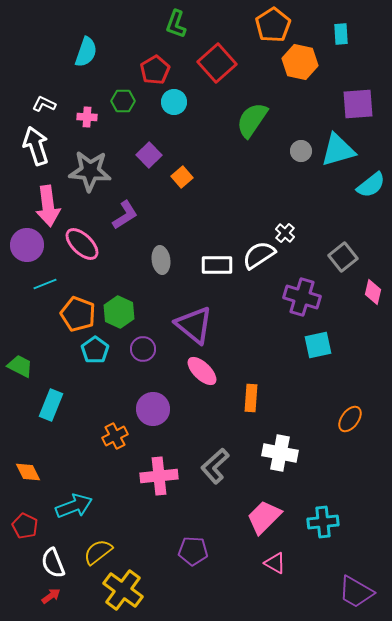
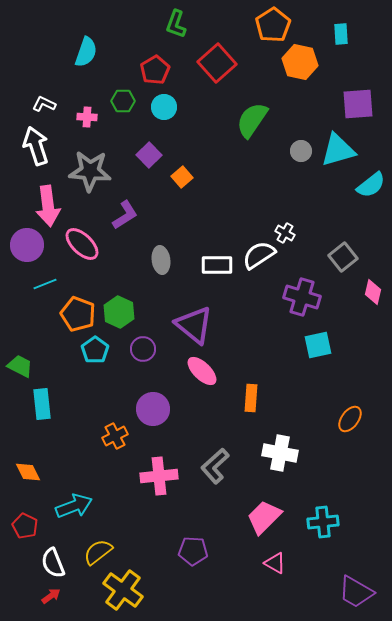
cyan circle at (174, 102): moved 10 px left, 5 px down
white cross at (285, 233): rotated 12 degrees counterclockwise
cyan rectangle at (51, 405): moved 9 px left, 1 px up; rotated 28 degrees counterclockwise
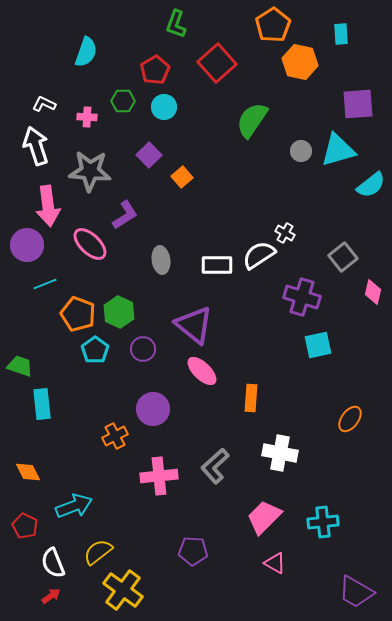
pink ellipse at (82, 244): moved 8 px right
green trapezoid at (20, 366): rotated 8 degrees counterclockwise
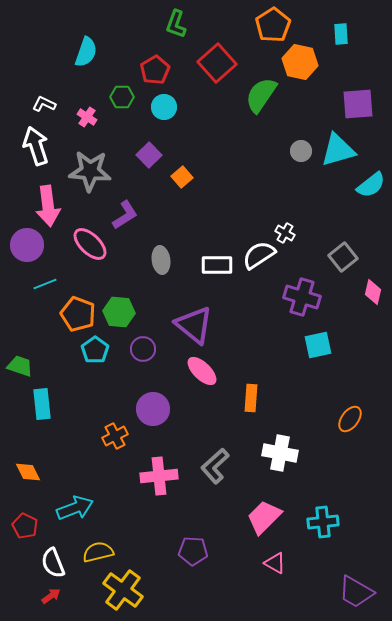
green hexagon at (123, 101): moved 1 px left, 4 px up
pink cross at (87, 117): rotated 30 degrees clockwise
green semicircle at (252, 120): moved 9 px right, 25 px up
green hexagon at (119, 312): rotated 20 degrees counterclockwise
cyan arrow at (74, 506): moved 1 px right, 2 px down
yellow semicircle at (98, 552): rotated 24 degrees clockwise
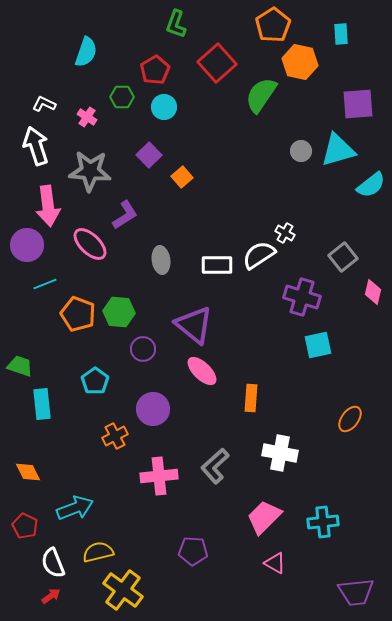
cyan pentagon at (95, 350): moved 31 px down
purple trapezoid at (356, 592): rotated 36 degrees counterclockwise
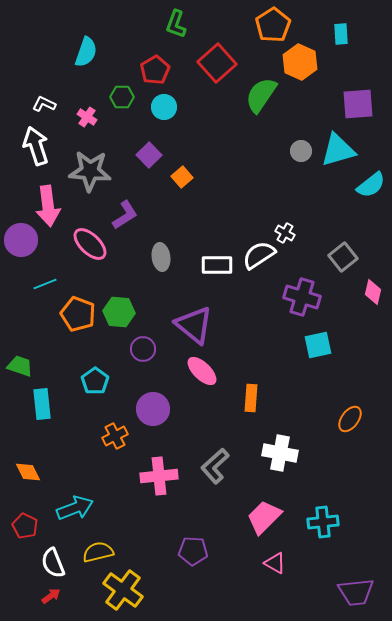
orange hexagon at (300, 62): rotated 12 degrees clockwise
purple circle at (27, 245): moved 6 px left, 5 px up
gray ellipse at (161, 260): moved 3 px up
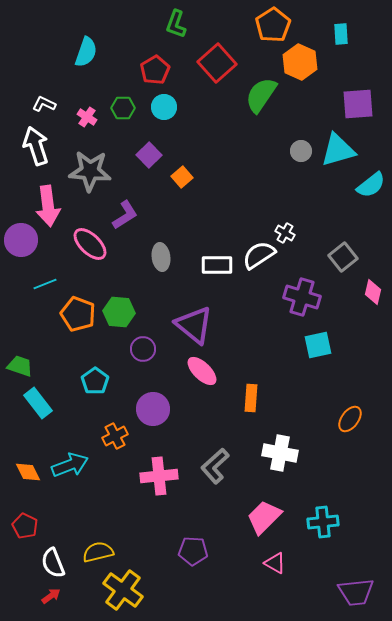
green hexagon at (122, 97): moved 1 px right, 11 px down
cyan rectangle at (42, 404): moved 4 px left, 1 px up; rotated 32 degrees counterclockwise
cyan arrow at (75, 508): moved 5 px left, 43 px up
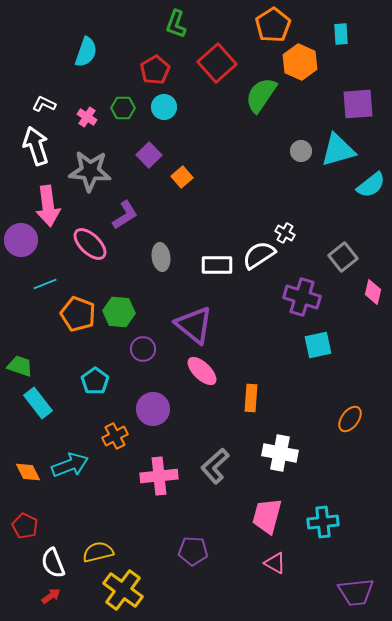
pink trapezoid at (264, 517): moved 3 px right, 1 px up; rotated 30 degrees counterclockwise
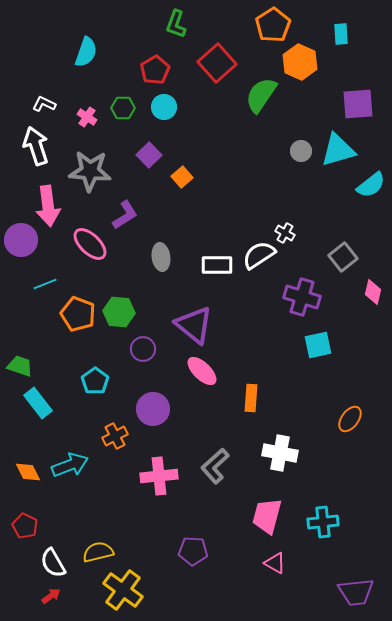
white semicircle at (53, 563): rotated 8 degrees counterclockwise
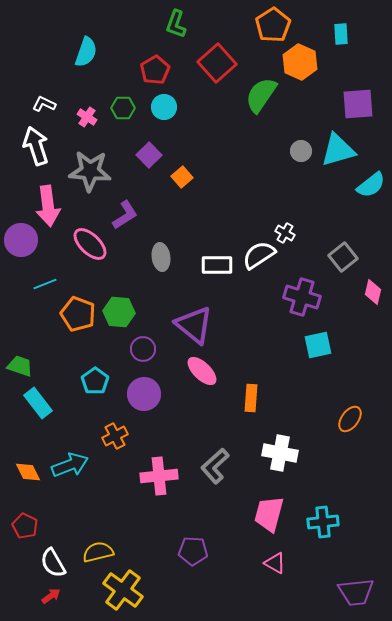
purple circle at (153, 409): moved 9 px left, 15 px up
pink trapezoid at (267, 516): moved 2 px right, 2 px up
